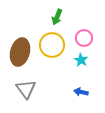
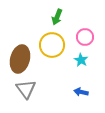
pink circle: moved 1 px right, 1 px up
brown ellipse: moved 7 px down
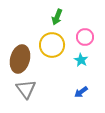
blue arrow: rotated 48 degrees counterclockwise
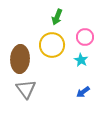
brown ellipse: rotated 12 degrees counterclockwise
blue arrow: moved 2 px right
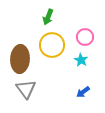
green arrow: moved 9 px left
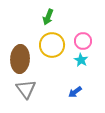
pink circle: moved 2 px left, 4 px down
blue arrow: moved 8 px left
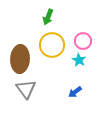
cyan star: moved 2 px left
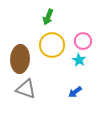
gray triangle: rotated 35 degrees counterclockwise
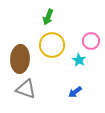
pink circle: moved 8 px right
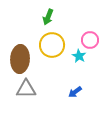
pink circle: moved 1 px left, 1 px up
cyan star: moved 4 px up
gray triangle: rotated 20 degrees counterclockwise
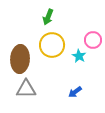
pink circle: moved 3 px right
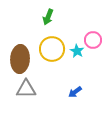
yellow circle: moved 4 px down
cyan star: moved 2 px left, 5 px up
